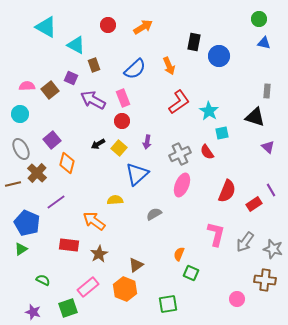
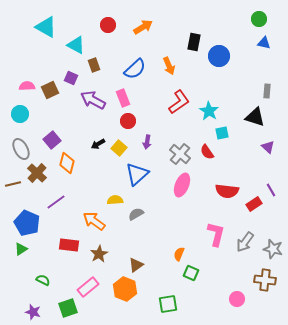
brown square at (50, 90): rotated 12 degrees clockwise
red circle at (122, 121): moved 6 px right
gray cross at (180, 154): rotated 25 degrees counterclockwise
red semicircle at (227, 191): rotated 75 degrees clockwise
gray semicircle at (154, 214): moved 18 px left
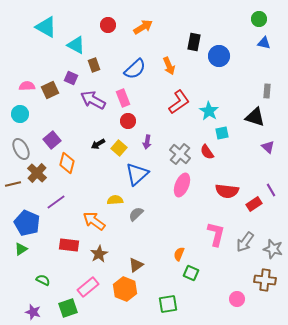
gray semicircle at (136, 214): rotated 14 degrees counterclockwise
